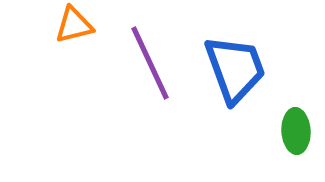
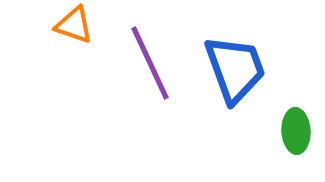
orange triangle: rotated 33 degrees clockwise
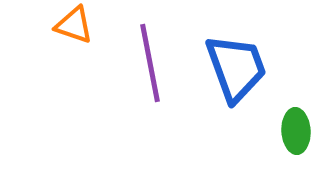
purple line: rotated 14 degrees clockwise
blue trapezoid: moved 1 px right, 1 px up
